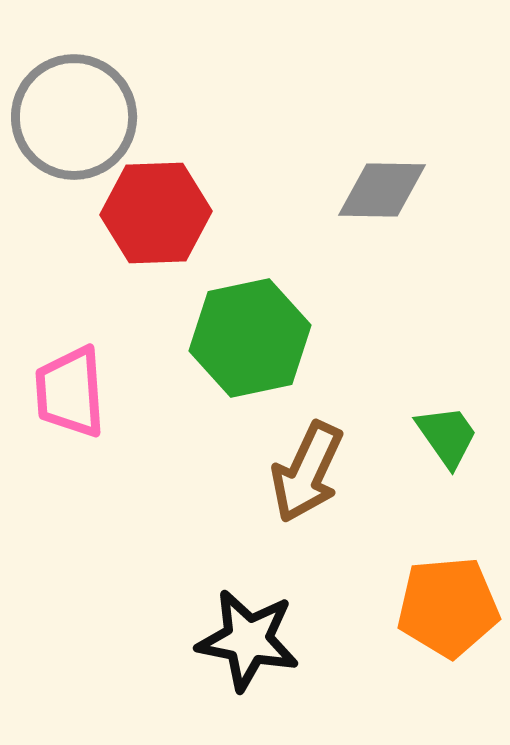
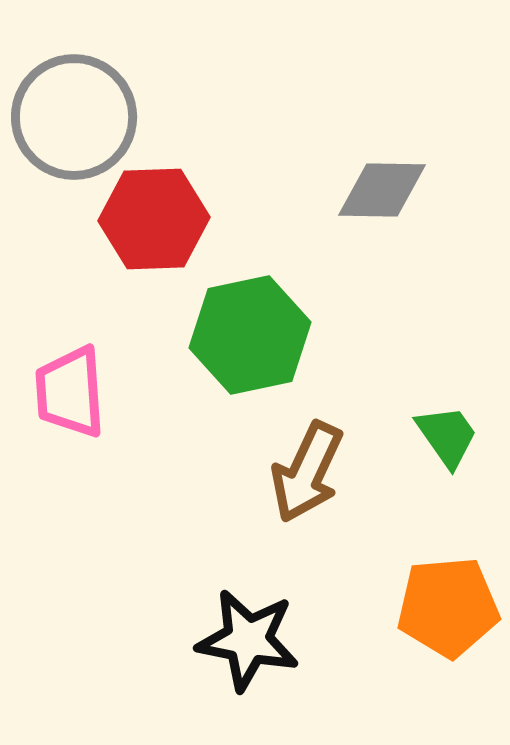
red hexagon: moved 2 px left, 6 px down
green hexagon: moved 3 px up
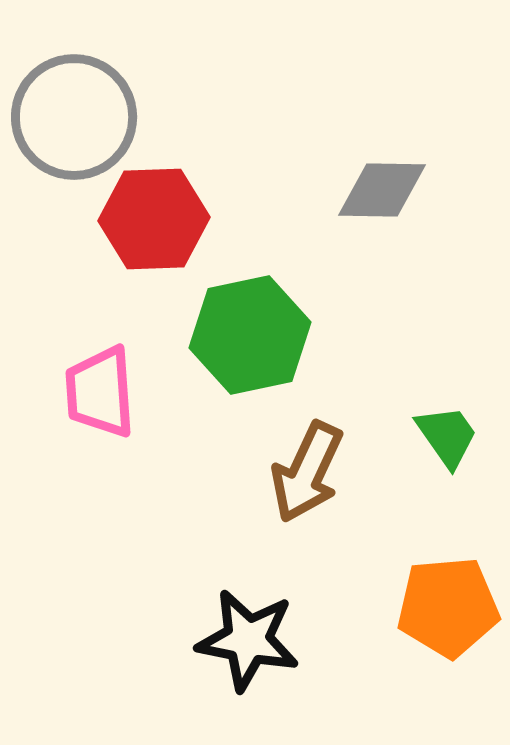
pink trapezoid: moved 30 px right
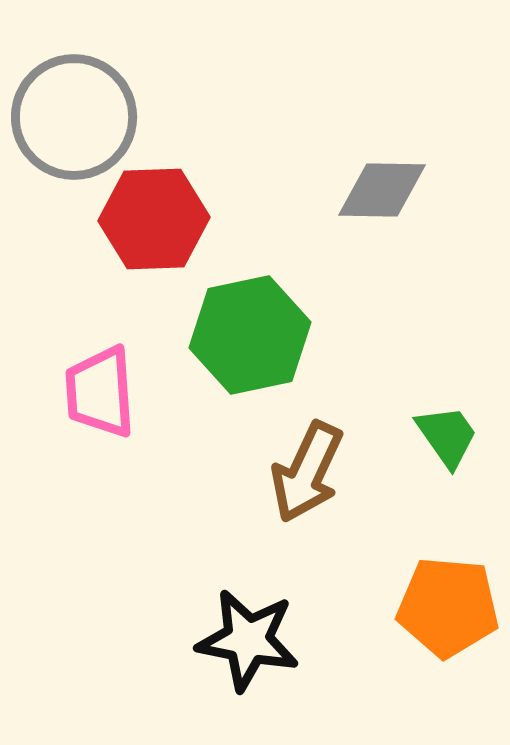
orange pentagon: rotated 10 degrees clockwise
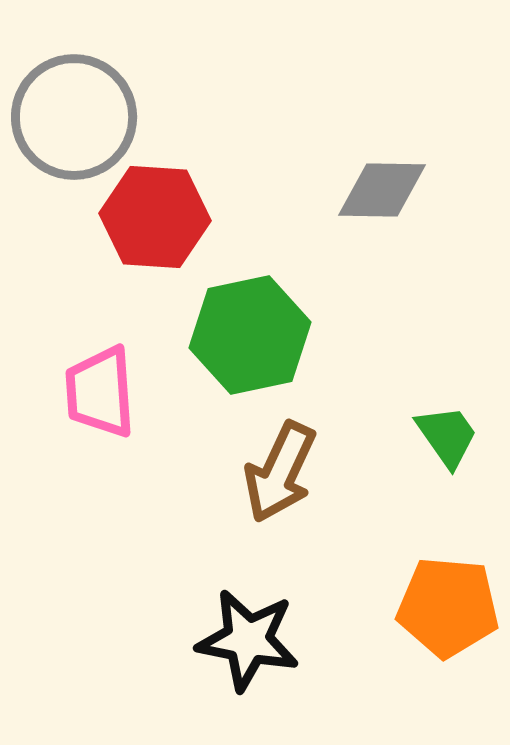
red hexagon: moved 1 px right, 2 px up; rotated 6 degrees clockwise
brown arrow: moved 27 px left
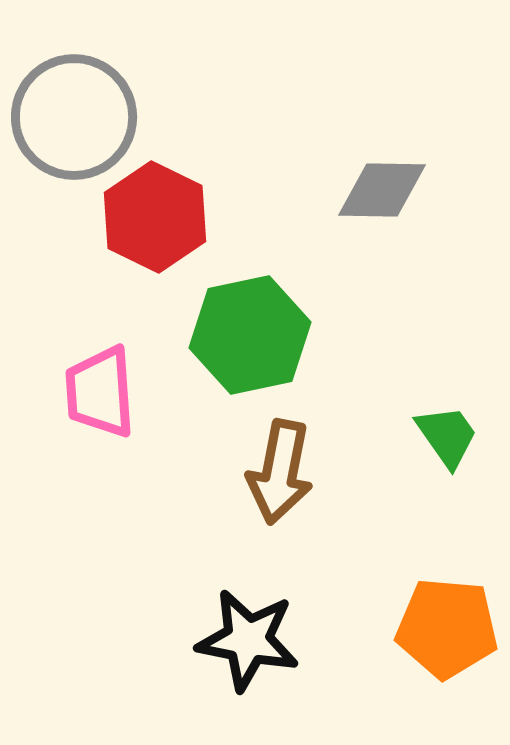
red hexagon: rotated 22 degrees clockwise
brown arrow: rotated 14 degrees counterclockwise
orange pentagon: moved 1 px left, 21 px down
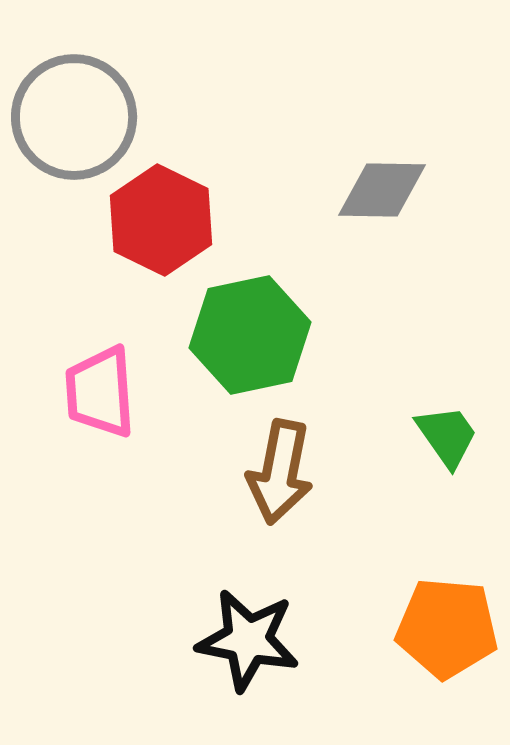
red hexagon: moved 6 px right, 3 px down
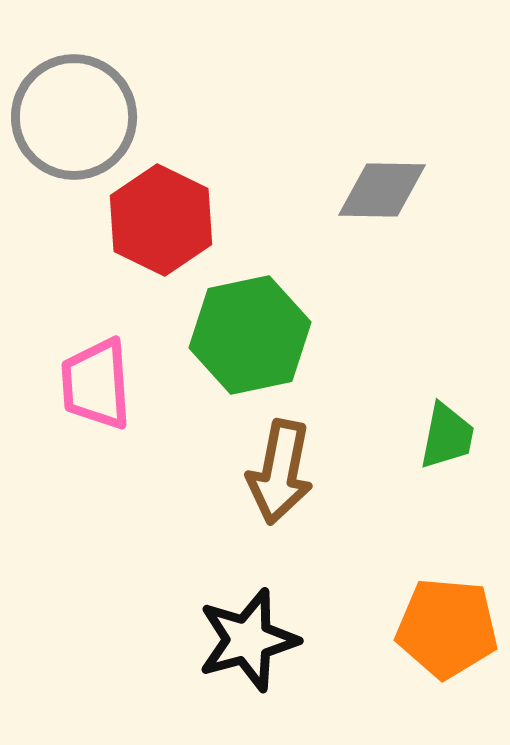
pink trapezoid: moved 4 px left, 8 px up
green trapezoid: rotated 46 degrees clockwise
black star: rotated 26 degrees counterclockwise
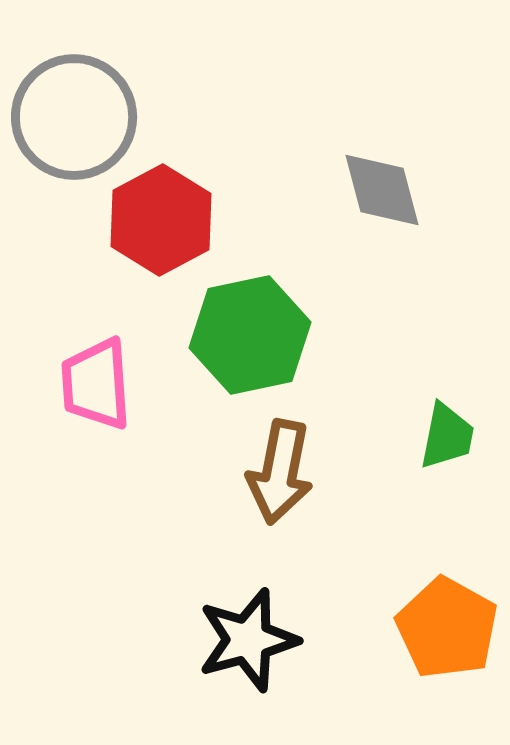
gray diamond: rotated 74 degrees clockwise
red hexagon: rotated 6 degrees clockwise
orange pentagon: rotated 24 degrees clockwise
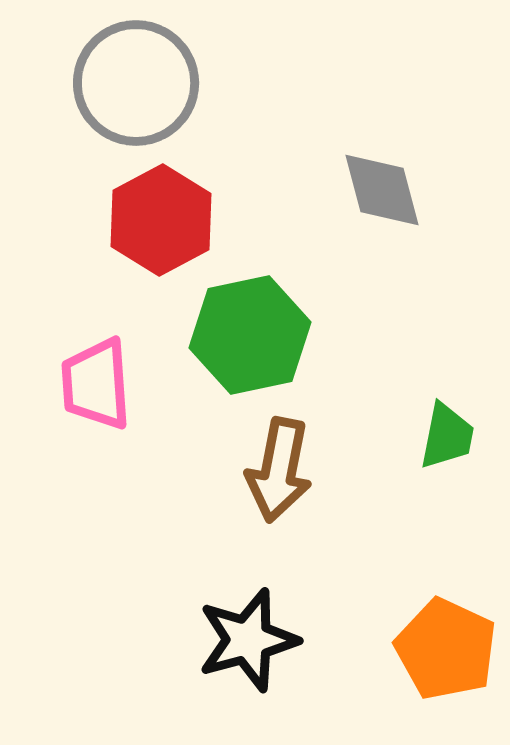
gray circle: moved 62 px right, 34 px up
brown arrow: moved 1 px left, 2 px up
orange pentagon: moved 1 px left, 21 px down; rotated 4 degrees counterclockwise
